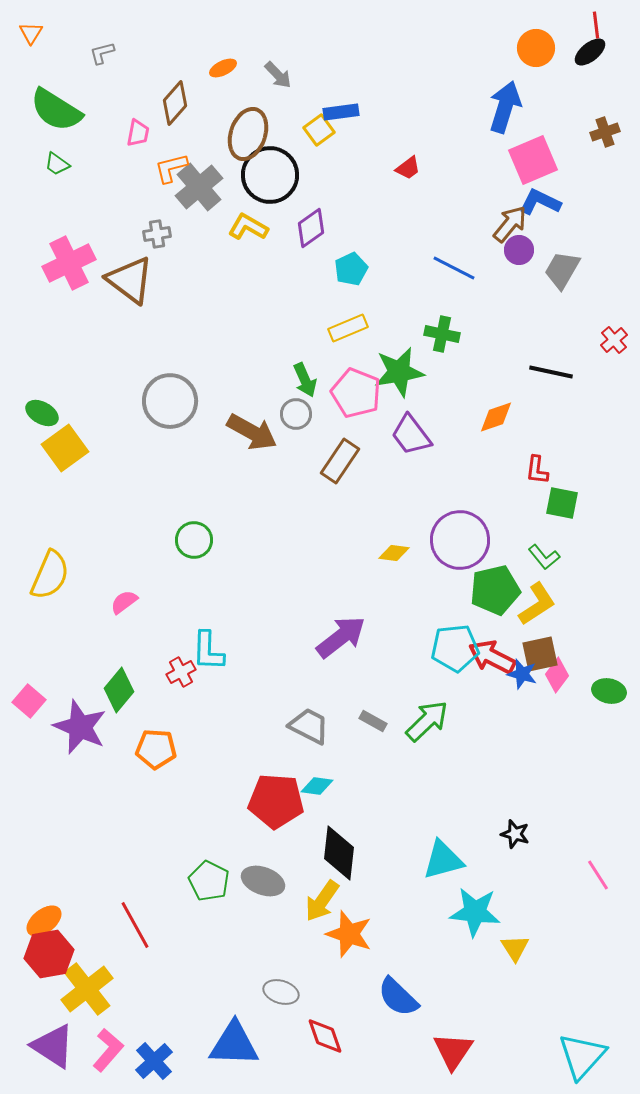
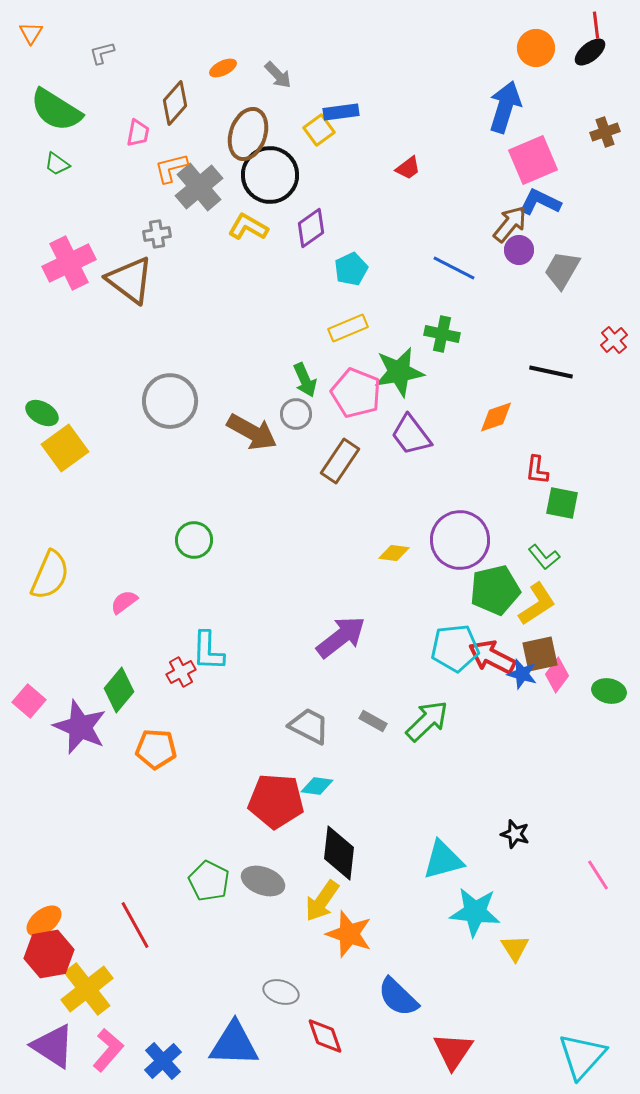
blue cross at (154, 1061): moved 9 px right
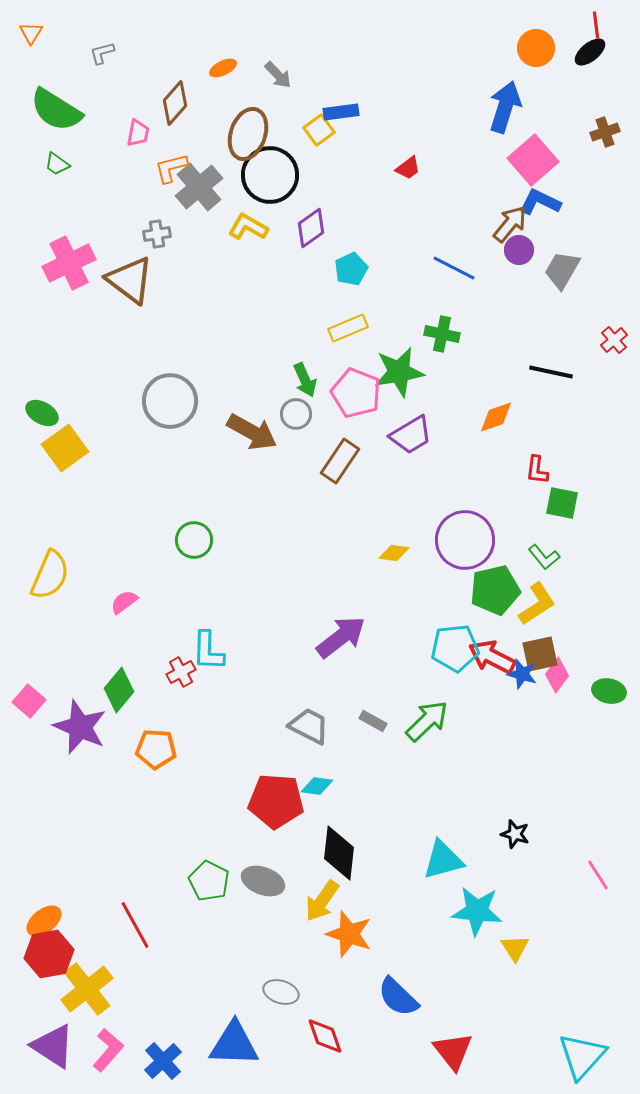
pink square at (533, 160): rotated 18 degrees counterclockwise
purple trapezoid at (411, 435): rotated 84 degrees counterclockwise
purple circle at (460, 540): moved 5 px right
cyan star at (475, 912): moved 2 px right, 1 px up
red triangle at (453, 1051): rotated 12 degrees counterclockwise
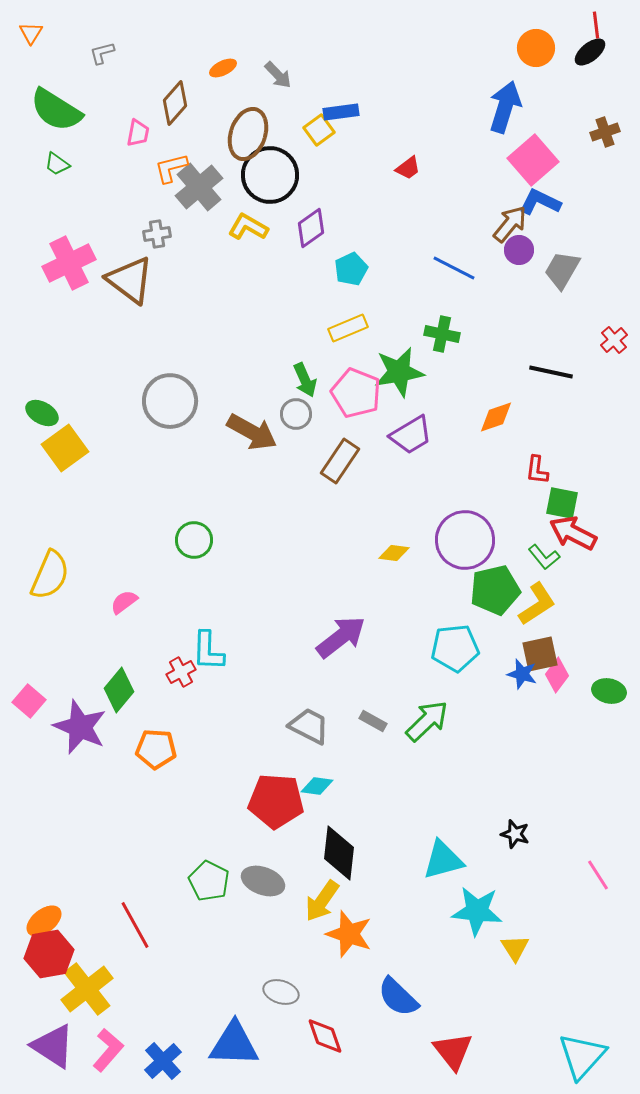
red arrow at (492, 657): moved 81 px right, 124 px up
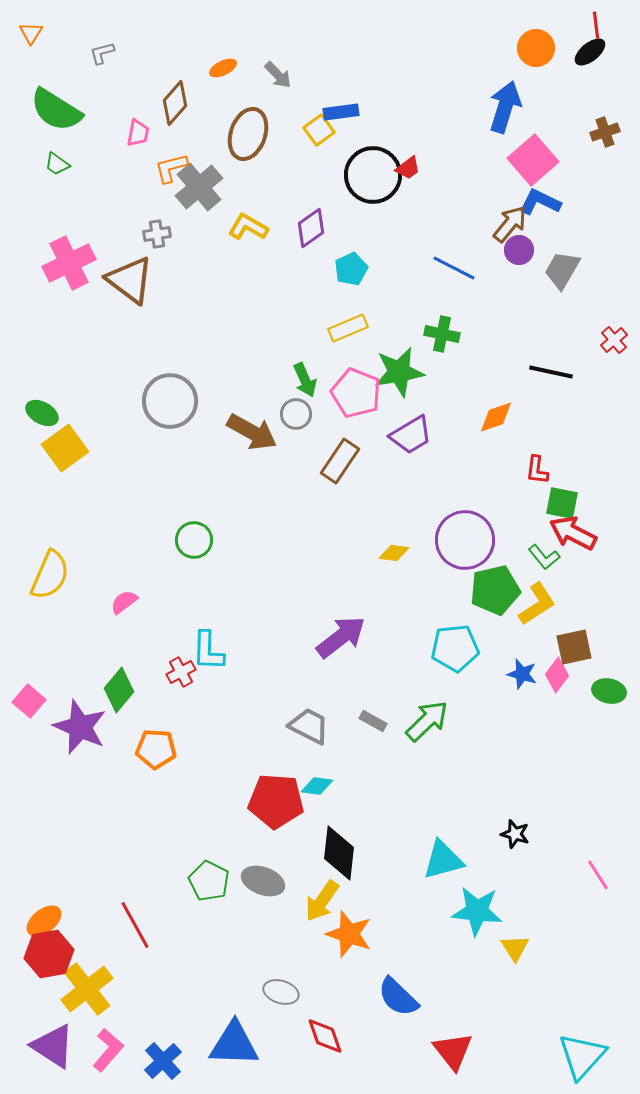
black circle at (270, 175): moved 103 px right
brown square at (540, 654): moved 34 px right, 7 px up
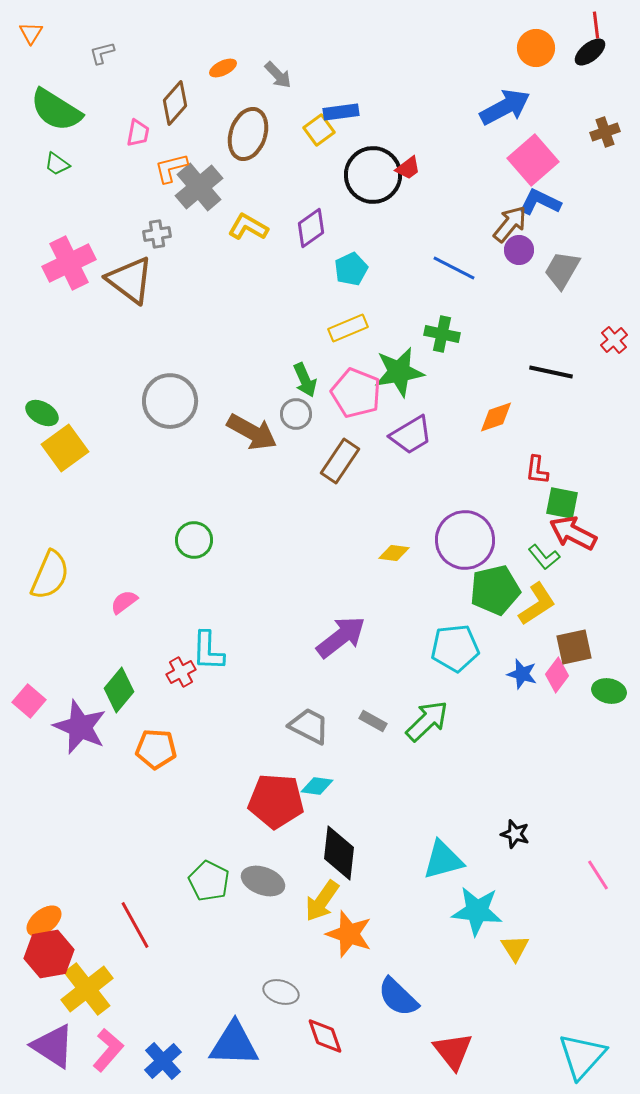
blue arrow at (505, 107): rotated 45 degrees clockwise
